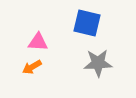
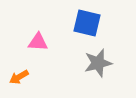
gray star: rotated 12 degrees counterclockwise
orange arrow: moved 13 px left, 10 px down
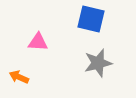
blue square: moved 4 px right, 4 px up
orange arrow: rotated 54 degrees clockwise
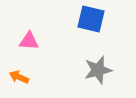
pink triangle: moved 9 px left, 1 px up
gray star: moved 7 px down
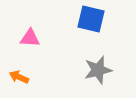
pink triangle: moved 1 px right, 3 px up
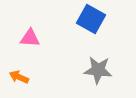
blue square: rotated 16 degrees clockwise
gray star: rotated 20 degrees clockwise
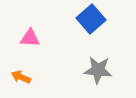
blue square: rotated 20 degrees clockwise
orange arrow: moved 2 px right
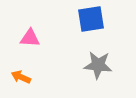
blue square: rotated 32 degrees clockwise
gray star: moved 5 px up
